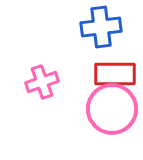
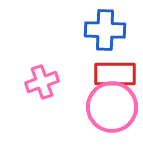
blue cross: moved 4 px right, 3 px down; rotated 9 degrees clockwise
pink circle: moved 2 px up
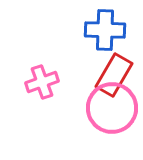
red rectangle: moved 1 px left, 1 px down; rotated 60 degrees counterclockwise
pink circle: moved 1 px down
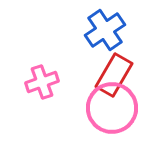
blue cross: rotated 36 degrees counterclockwise
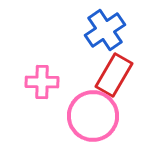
pink cross: rotated 20 degrees clockwise
pink circle: moved 19 px left, 8 px down
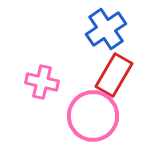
blue cross: moved 1 px right, 1 px up
pink cross: rotated 12 degrees clockwise
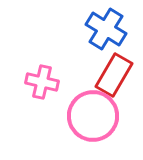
blue cross: rotated 24 degrees counterclockwise
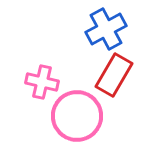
blue cross: rotated 30 degrees clockwise
pink circle: moved 16 px left
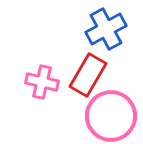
red rectangle: moved 26 px left
pink circle: moved 34 px right
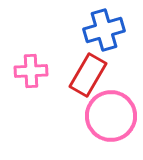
blue cross: moved 2 px left, 1 px down; rotated 12 degrees clockwise
pink cross: moved 11 px left, 11 px up; rotated 16 degrees counterclockwise
